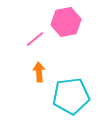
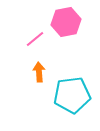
cyan pentagon: moved 1 px right, 1 px up
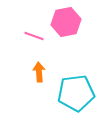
pink line: moved 1 px left, 3 px up; rotated 60 degrees clockwise
cyan pentagon: moved 4 px right, 2 px up
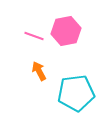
pink hexagon: moved 9 px down
orange arrow: moved 1 px up; rotated 24 degrees counterclockwise
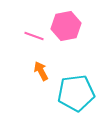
pink hexagon: moved 5 px up
orange arrow: moved 2 px right
